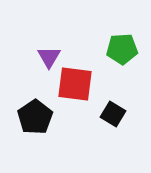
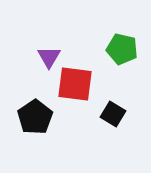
green pentagon: rotated 16 degrees clockwise
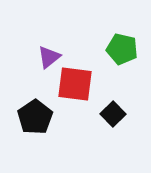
purple triangle: rotated 20 degrees clockwise
black square: rotated 15 degrees clockwise
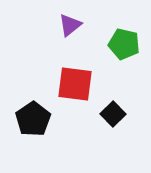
green pentagon: moved 2 px right, 5 px up
purple triangle: moved 21 px right, 32 px up
black pentagon: moved 2 px left, 2 px down
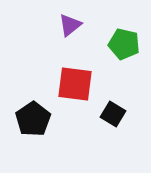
black square: rotated 15 degrees counterclockwise
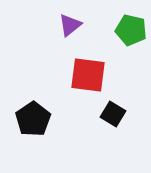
green pentagon: moved 7 px right, 14 px up
red square: moved 13 px right, 9 px up
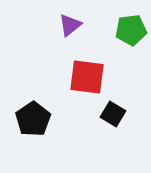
green pentagon: rotated 20 degrees counterclockwise
red square: moved 1 px left, 2 px down
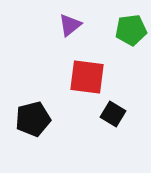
black pentagon: rotated 20 degrees clockwise
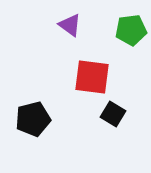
purple triangle: rotated 45 degrees counterclockwise
red square: moved 5 px right
